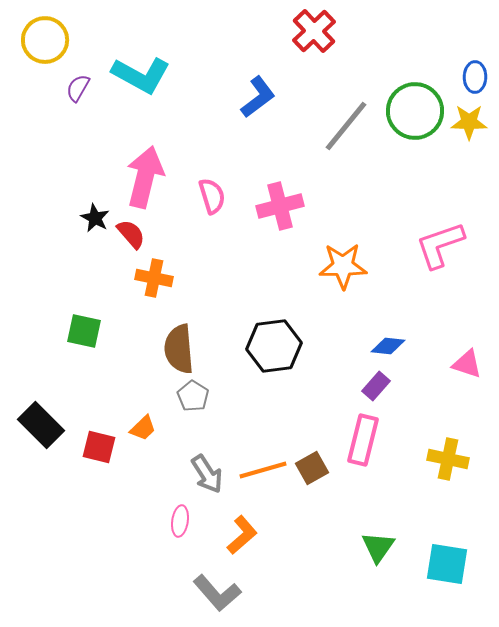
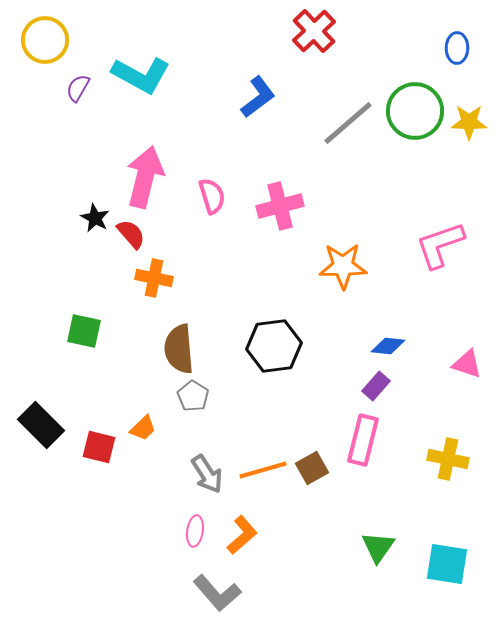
blue ellipse: moved 18 px left, 29 px up
gray line: moved 2 px right, 3 px up; rotated 10 degrees clockwise
pink ellipse: moved 15 px right, 10 px down
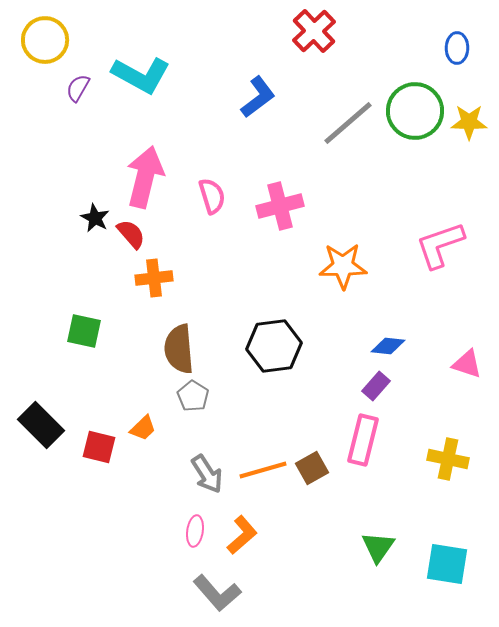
orange cross: rotated 18 degrees counterclockwise
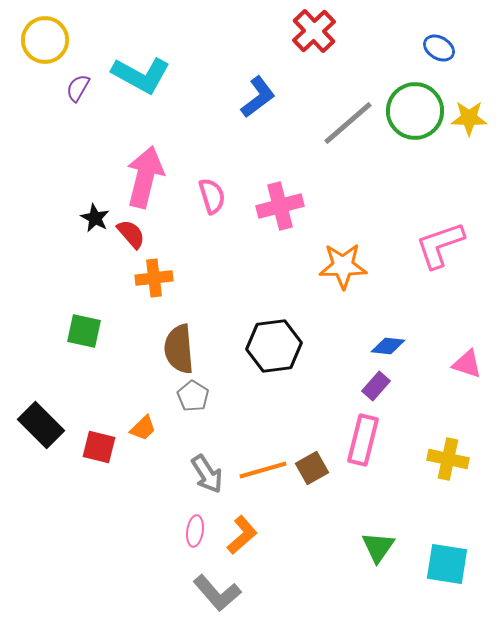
blue ellipse: moved 18 px left; rotated 60 degrees counterclockwise
yellow star: moved 4 px up
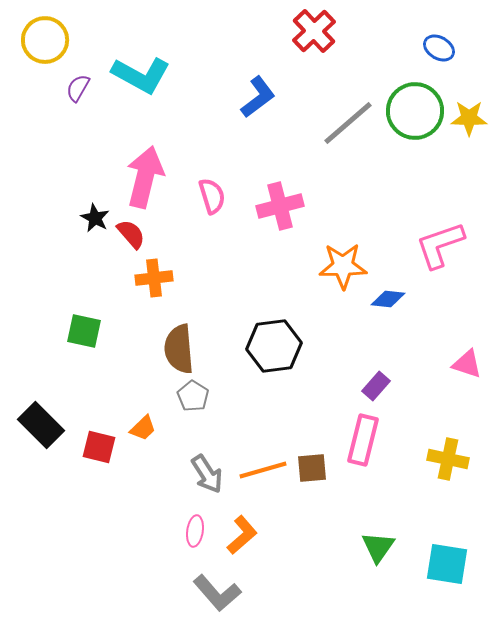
blue diamond: moved 47 px up
brown square: rotated 24 degrees clockwise
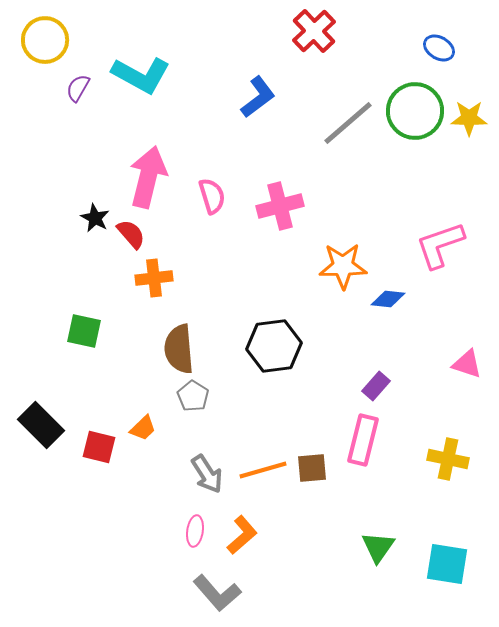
pink arrow: moved 3 px right
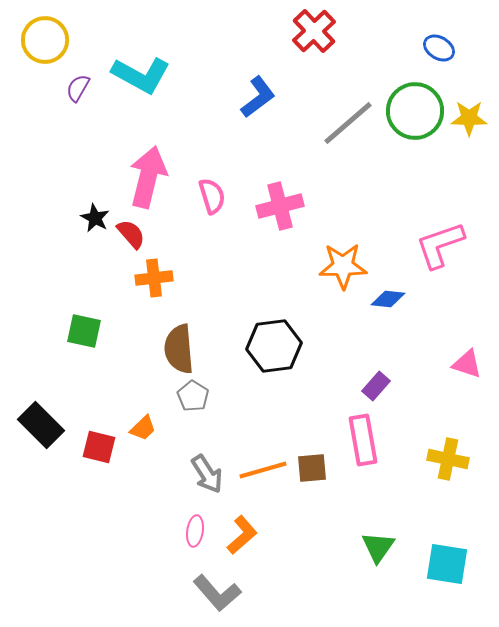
pink rectangle: rotated 24 degrees counterclockwise
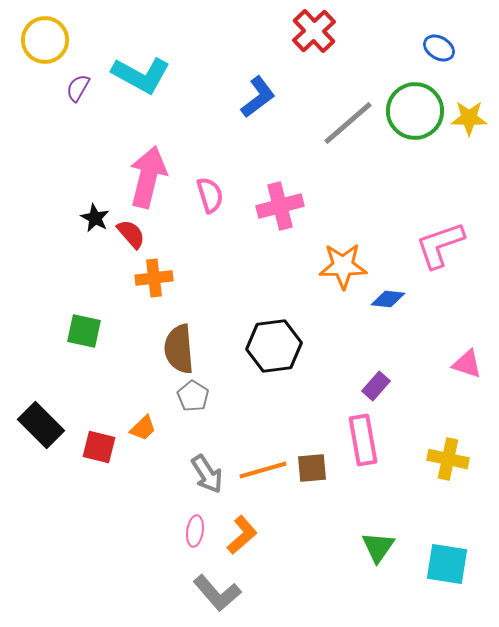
pink semicircle: moved 2 px left, 1 px up
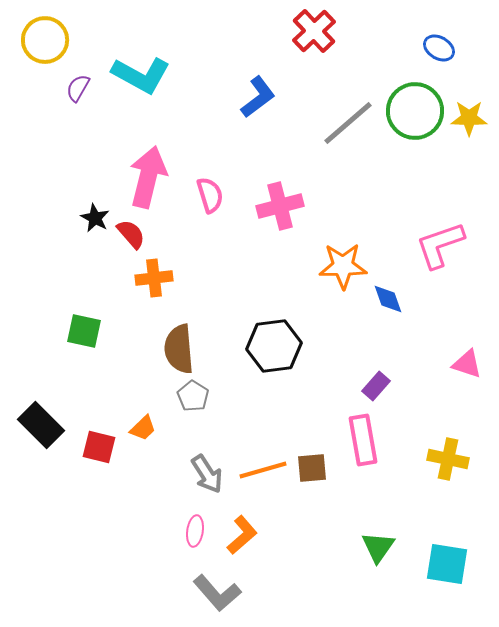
blue diamond: rotated 64 degrees clockwise
